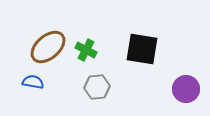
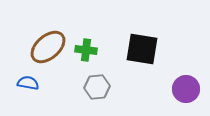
green cross: rotated 20 degrees counterclockwise
blue semicircle: moved 5 px left, 1 px down
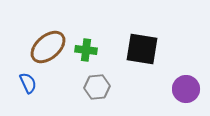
blue semicircle: rotated 55 degrees clockwise
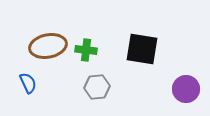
brown ellipse: moved 1 px up; rotated 30 degrees clockwise
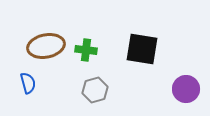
brown ellipse: moved 2 px left
blue semicircle: rotated 10 degrees clockwise
gray hexagon: moved 2 px left, 3 px down; rotated 10 degrees counterclockwise
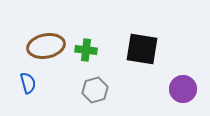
purple circle: moved 3 px left
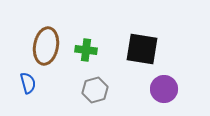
brown ellipse: rotated 69 degrees counterclockwise
purple circle: moved 19 px left
